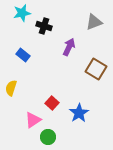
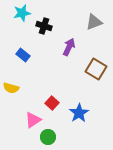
yellow semicircle: rotated 91 degrees counterclockwise
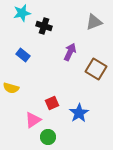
purple arrow: moved 1 px right, 5 px down
red square: rotated 24 degrees clockwise
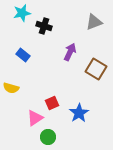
pink triangle: moved 2 px right, 2 px up
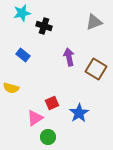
purple arrow: moved 1 px left, 5 px down; rotated 36 degrees counterclockwise
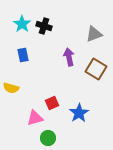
cyan star: moved 11 px down; rotated 24 degrees counterclockwise
gray triangle: moved 12 px down
blue rectangle: rotated 40 degrees clockwise
pink triangle: rotated 18 degrees clockwise
green circle: moved 1 px down
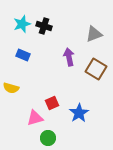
cyan star: rotated 18 degrees clockwise
blue rectangle: rotated 56 degrees counterclockwise
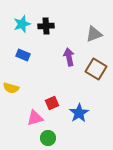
black cross: moved 2 px right; rotated 21 degrees counterclockwise
